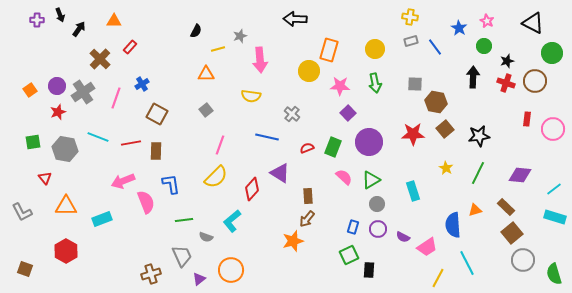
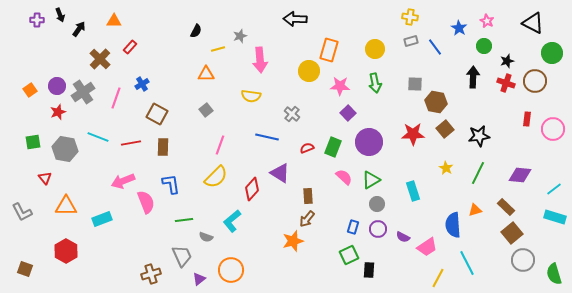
brown rectangle at (156, 151): moved 7 px right, 4 px up
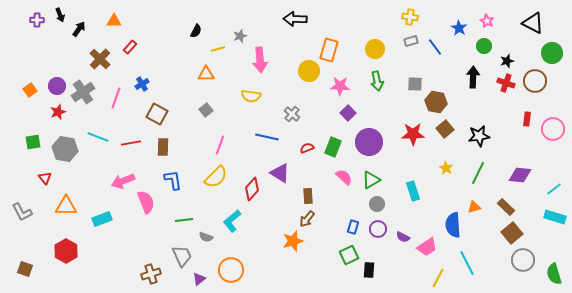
green arrow at (375, 83): moved 2 px right, 2 px up
blue L-shape at (171, 184): moved 2 px right, 4 px up
orange triangle at (475, 210): moved 1 px left, 3 px up
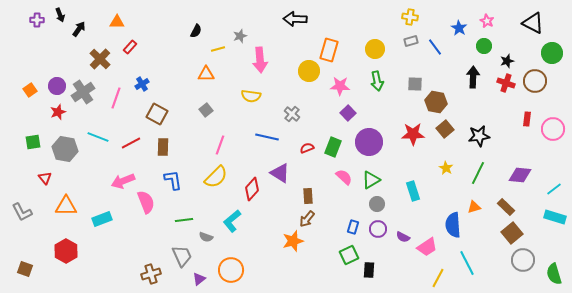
orange triangle at (114, 21): moved 3 px right, 1 px down
red line at (131, 143): rotated 18 degrees counterclockwise
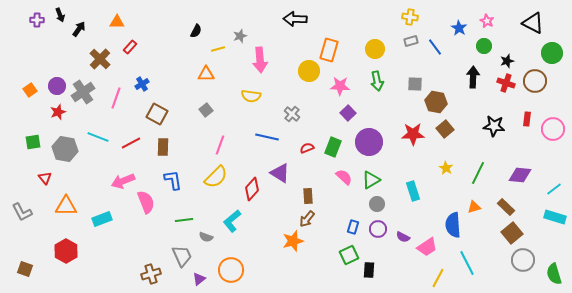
black star at (479, 136): moved 15 px right, 10 px up; rotated 15 degrees clockwise
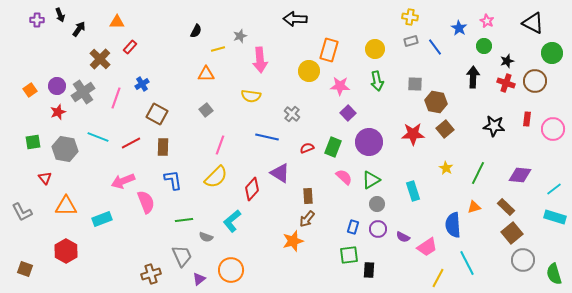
green square at (349, 255): rotated 18 degrees clockwise
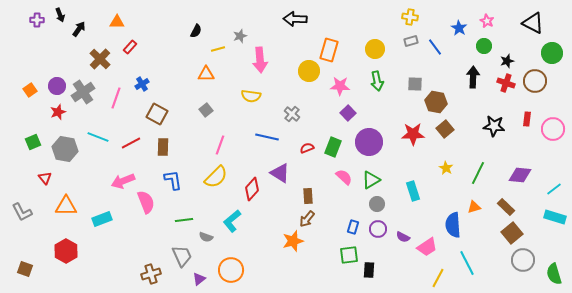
green square at (33, 142): rotated 14 degrees counterclockwise
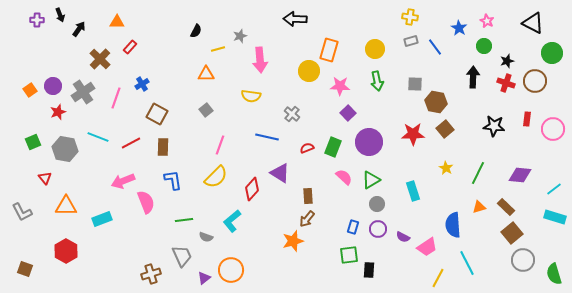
purple circle at (57, 86): moved 4 px left
orange triangle at (474, 207): moved 5 px right
purple triangle at (199, 279): moved 5 px right, 1 px up
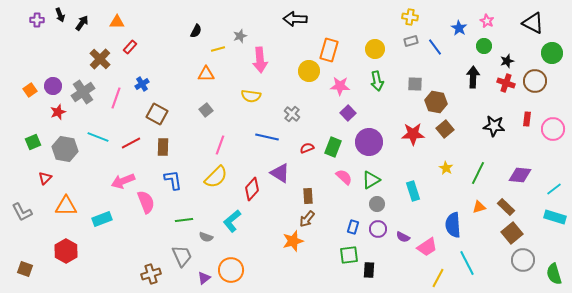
black arrow at (79, 29): moved 3 px right, 6 px up
red triangle at (45, 178): rotated 24 degrees clockwise
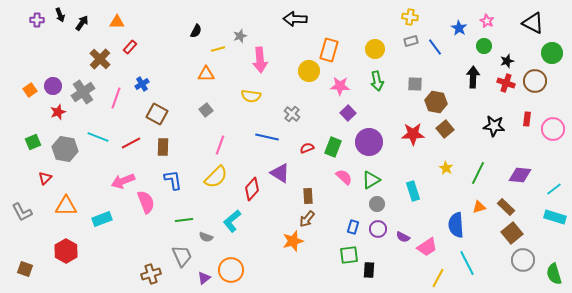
blue semicircle at (453, 225): moved 3 px right
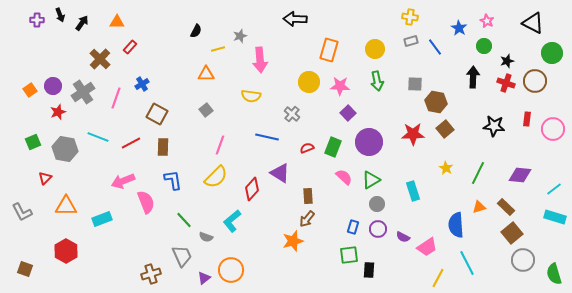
yellow circle at (309, 71): moved 11 px down
green line at (184, 220): rotated 54 degrees clockwise
